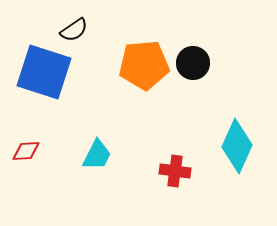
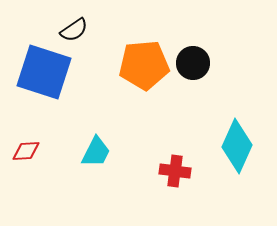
cyan trapezoid: moved 1 px left, 3 px up
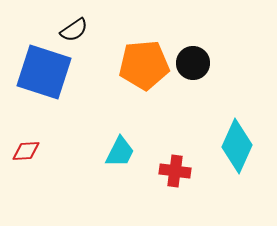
cyan trapezoid: moved 24 px right
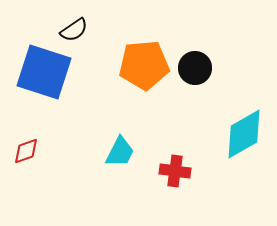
black circle: moved 2 px right, 5 px down
cyan diamond: moved 7 px right, 12 px up; rotated 36 degrees clockwise
red diamond: rotated 16 degrees counterclockwise
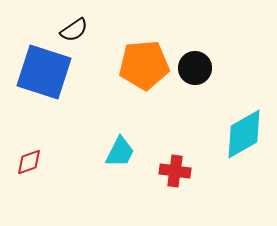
red diamond: moved 3 px right, 11 px down
